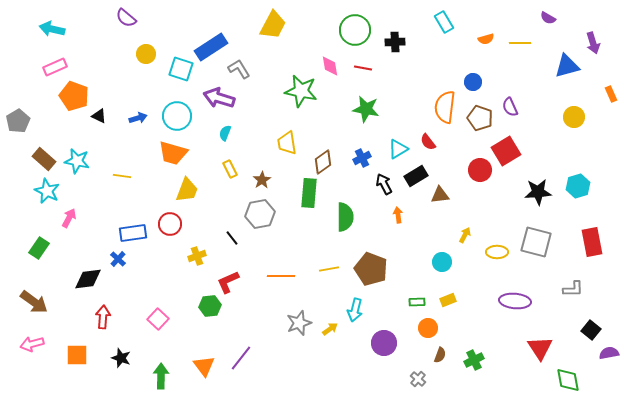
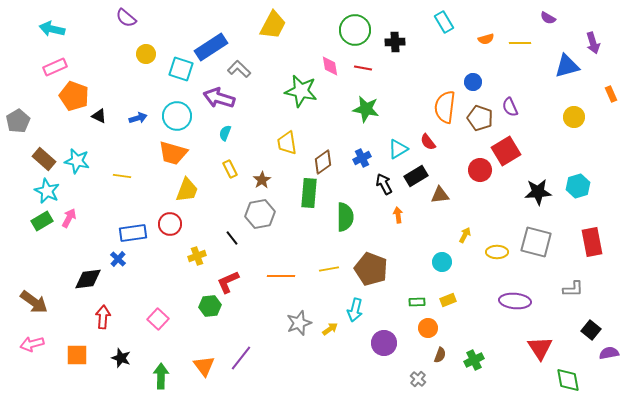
gray L-shape at (239, 69): rotated 15 degrees counterclockwise
green rectangle at (39, 248): moved 3 px right, 27 px up; rotated 25 degrees clockwise
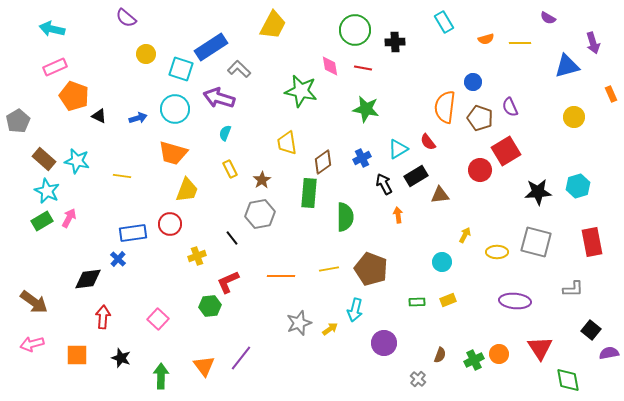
cyan circle at (177, 116): moved 2 px left, 7 px up
orange circle at (428, 328): moved 71 px right, 26 px down
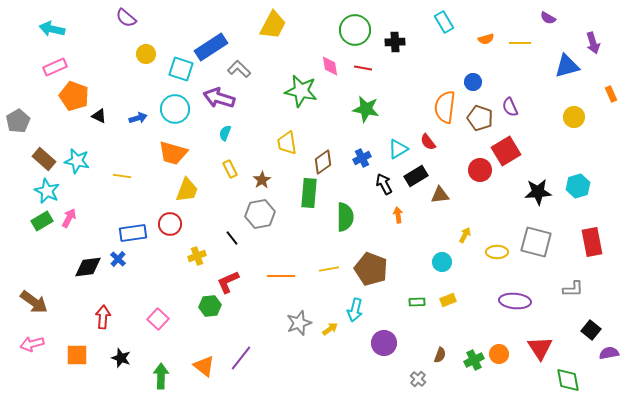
black diamond at (88, 279): moved 12 px up
orange triangle at (204, 366): rotated 15 degrees counterclockwise
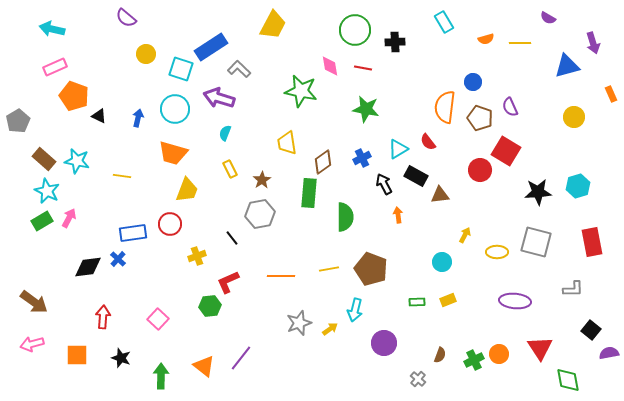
blue arrow at (138, 118): rotated 60 degrees counterclockwise
red square at (506, 151): rotated 28 degrees counterclockwise
black rectangle at (416, 176): rotated 60 degrees clockwise
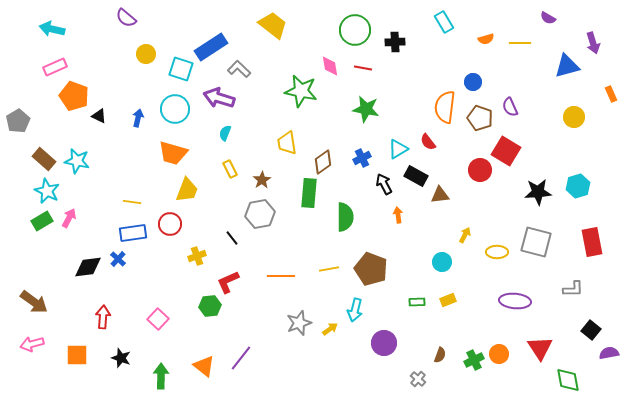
yellow trapezoid at (273, 25): rotated 80 degrees counterclockwise
yellow line at (122, 176): moved 10 px right, 26 px down
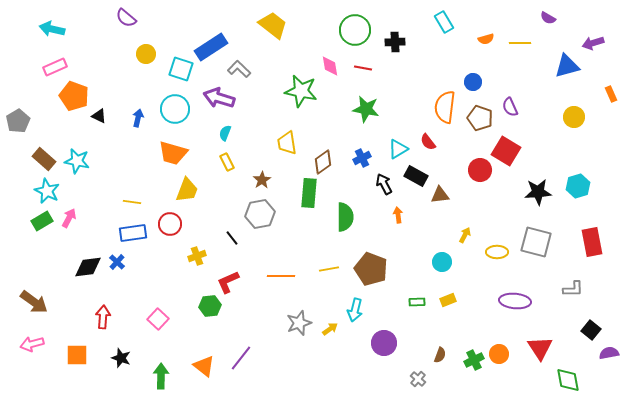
purple arrow at (593, 43): rotated 90 degrees clockwise
yellow rectangle at (230, 169): moved 3 px left, 7 px up
blue cross at (118, 259): moved 1 px left, 3 px down
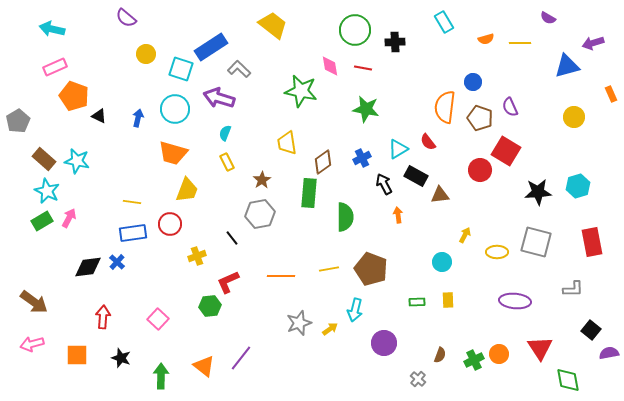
yellow rectangle at (448, 300): rotated 70 degrees counterclockwise
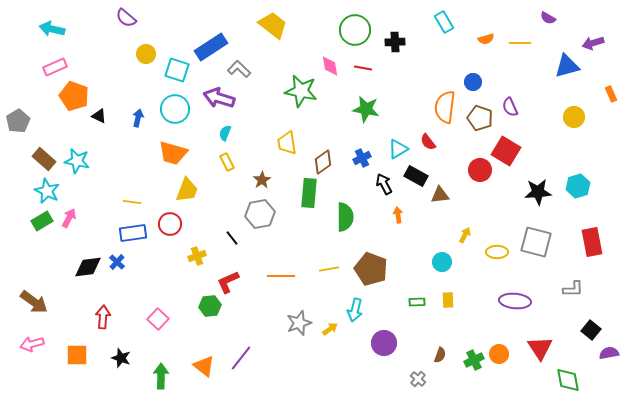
cyan square at (181, 69): moved 4 px left, 1 px down
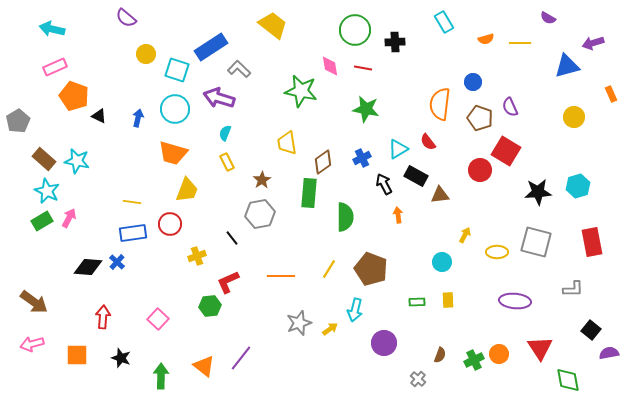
orange semicircle at (445, 107): moved 5 px left, 3 px up
black diamond at (88, 267): rotated 12 degrees clockwise
yellow line at (329, 269): rotated 48 degrees counterclockwise
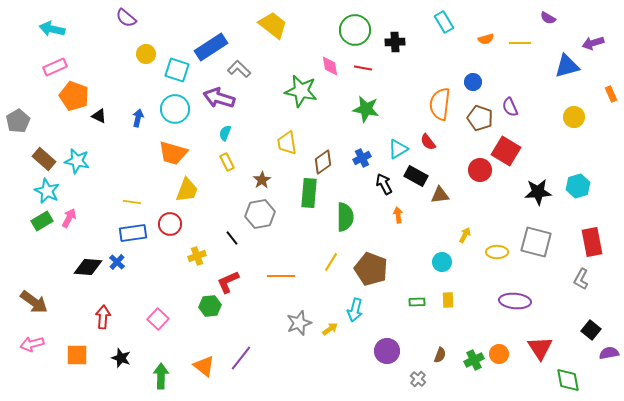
yellow line at (329, 269): moved 2 px right, 7 px up
gray L-shape at (573, 289): moved 8 px right, 10 px up; rotated 120 degrees clockwise
purple circle at (384, 343): moved 3 px right, 8 px down
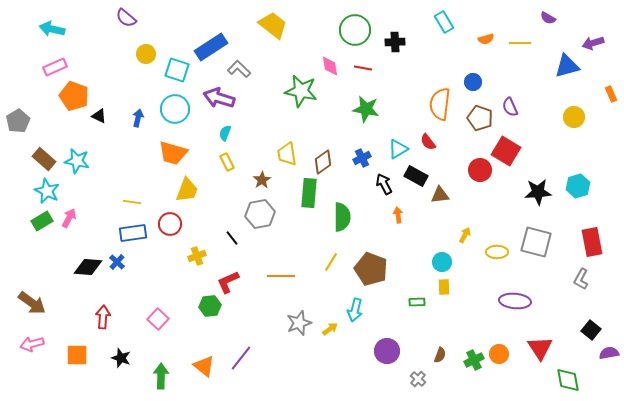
yellow trapezoid at (287, 143): moved 11 px down
green semicircle at (345, 217): moved 3 px left
yellow rectangle at (448, 300): moved 4 px left, 13 px up
brown arrow at (34, 302): moved 2 px left, 1 px down
